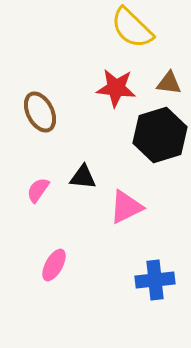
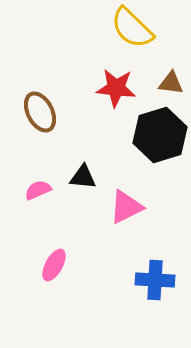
brown triangle: moved 2 px right
pink semicircle: rotated 32 degrees clockwise
blue cross: rotated 9 degrees clockwise
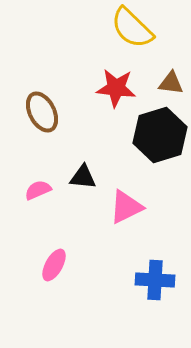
brown ellipse: moved 2 px right
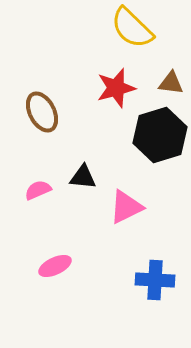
red star: rotated 21 degrees counterclockwise
pink ellipse: moved 1 px right, 1 px down; rotated 36 degrees clockwise
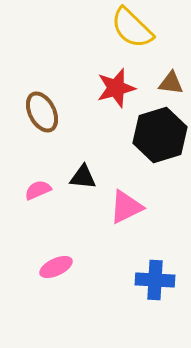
pink ellipse: moved 1 px right, 1 px down
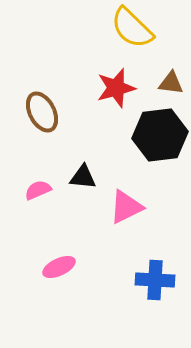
black hexagon: rotated 10 degrees clockwise
pink ellipse: moved 3 px right
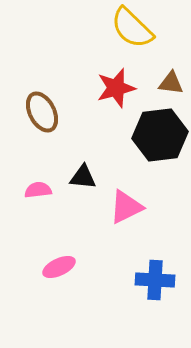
pink semicircle: rotated 16 degrees clockwise
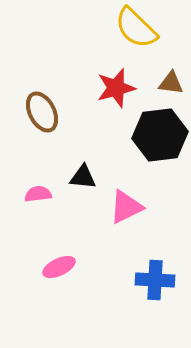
yellow semicircle: moved 4 px right
pink semicircle: moved 4 px down
